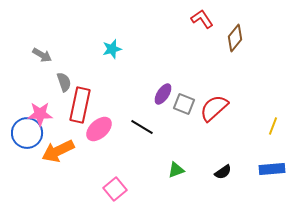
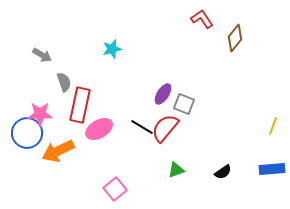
red semicircle: moved 49 px left, 20 px down; rotated 8 degrees counterclockwise
pink ellipse: rotated 12 degrees clockwise
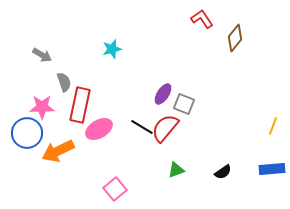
pink star: moved 2 px right, 7 px up
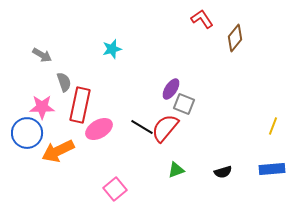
purple ellipse: moved 8 px right, 5 px up
black semicircle: rotated 18 degrees clockwise
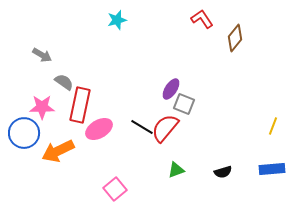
cyan star: moved 5 px right, 29 px up
gray semicircle: rotated 36 degrees counterclockwise
blue circle: moved 3 px left
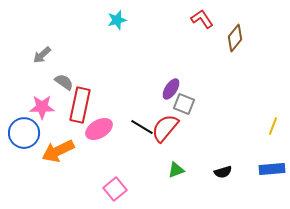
gray arrow: rotated 108 degrees clockwise
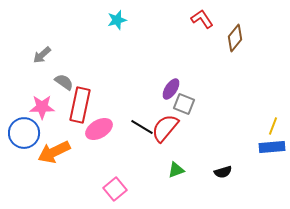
orange arrow: moved 4 px left, 1 px down
blue rectangle: moved 22 px up
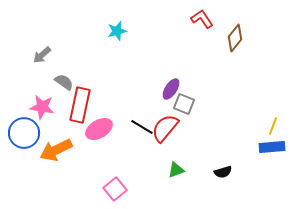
cyan star: moved 11 px down
pink star: rotated 10 degrees clockwise
orange arrow: moved 2 px right, 2 px up
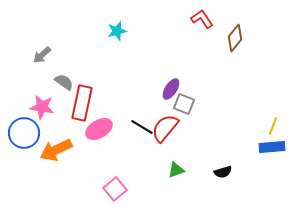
red rectangle: moved 2 px right, 2 px up
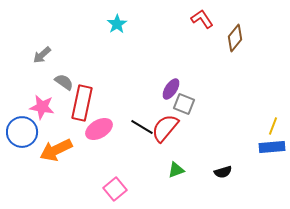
cyan star: moved 7 px up; rotated 18 degrees counterclockwise
blue circle: moved 2 px left, 1 px up
